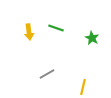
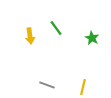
green line: rotated 35 degrees clockwise
yellow arrow: moved 1 px right, 4 px down
gray line: moved 11 px down; rotated 49 degrees clockwise
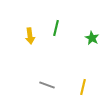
green line: rotated 49 degrees clockwise
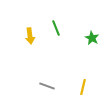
green line: rotated 35 degrees counterclockwise
gray line: moved 1 px down
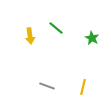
green line: rotated 28 degrees counterclockwise
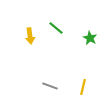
green star: moved 2 px left
gray line: moved 3 px right
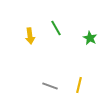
green line: rotated 21 degrees clockwise
yellow line: moved 4 px left, 2 px up
